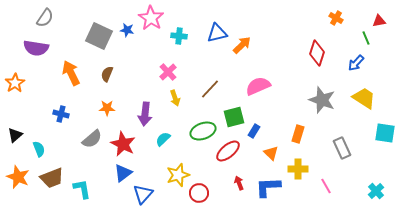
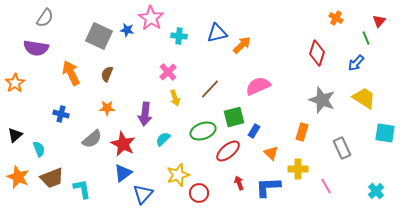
red triangle at (379, 21): rotated 40 degrees counterclockwise
orange rectangle at (298, 134): moved 4 px right, 2 px up
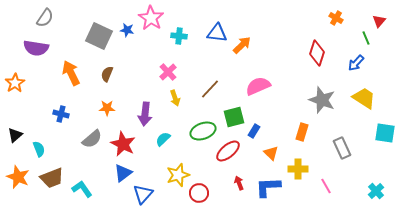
blue triangle at (217, 33): rotated 20 degrees clockwise
cyan L-shape at (82, 189): rotated 25 degrees counterclockwise
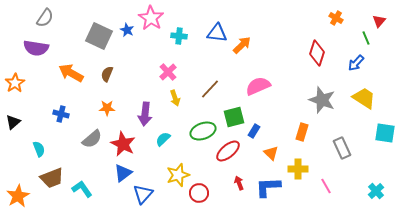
blue star at (127, 30): rotated 16 degrees clockwise
orange arrow at (71, 73): rotated 35 degrees counterclockwise
black triangle at (15, 135): moved 2 px left, 13 px up
orange star at (18, 177): moved 19 px down; rotated 20 degrees clockwise
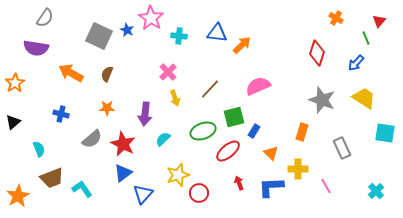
blue L-shape at (268, 187): moved 3 px right
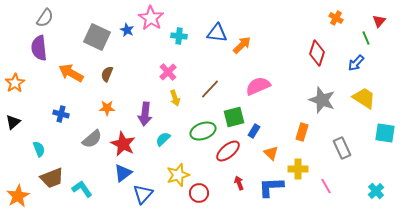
gray square at (99, 36): moved 2 px left, 1 px down
purple semicircle at (36, 48): moved 3 px right; rotated 75 degrees clockwise
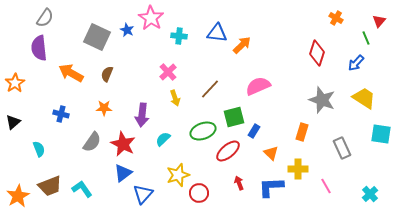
orange star at (107, 108): moved 3 px left
purple arrow at (145, 114): moved 3 px left, 1 px down
cyan square at (385, 133): moved 4 px left, 1 px down
gray semicircle at (92, 139): moved 3 px down; rotated 15 degrees counterclockwise
brown trapezoid at (52, 178): moved 2 px left, 8 px down
cyan cross at (376, 191): moved 6 px left, 3 px down
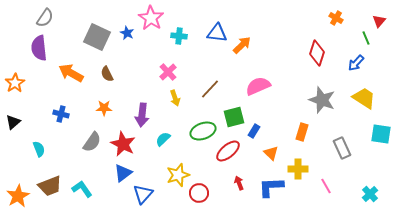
blue star at (127, 30): moved 3 px down
brown semicircle at (107, 74): rotated 49 degrees counterclockwise
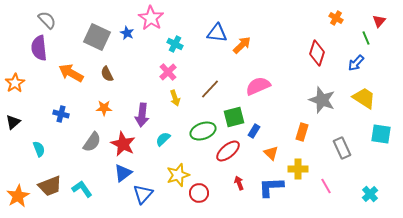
gray semicircle at (45, 18): moved 2 px right, 2 px down; rotated 78 degrees counterclockwise
cyan cross at (179, 36): moved 4 px left, 8 px down; rotated 21 degrees clockwise
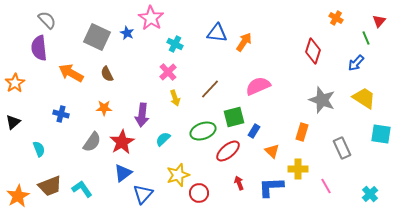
orange arrow at (242, 45): moved 2 px right, 3 px up; rotated 12 degrees counterclockwise
red diamond at (317, 53): moved 4 px left, 2 px up
red star at (123, 144): moved 1 px left, 2 px up; rotated 15 degrees clockwise
orange triangle at (271, 153): moved 1 px right, 2 px up
